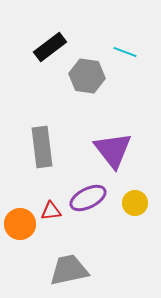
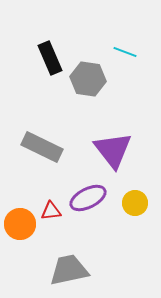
black rectangle: moved 11 px down; rotated 76 degrees counterclockwise
gray hexagon: moved 1 px right, 3 px down
gray rectangle: rotated 57 degrees counterclockwise
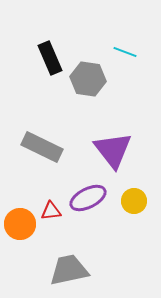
yellow circle: moved 1 px left, 2 px up
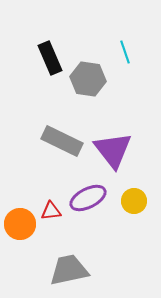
cyan line: rotated 50 degrees clockwise
gray rectangle: moved 20 px right, 6 px up
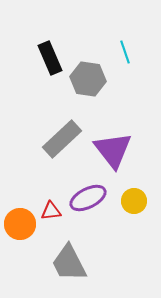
gray rectangle: moved 2 px up; rotated 69 degrees counterclockwise
gray trapezoid: moved 7 px up; rotated 105 degrees counterclockwise
